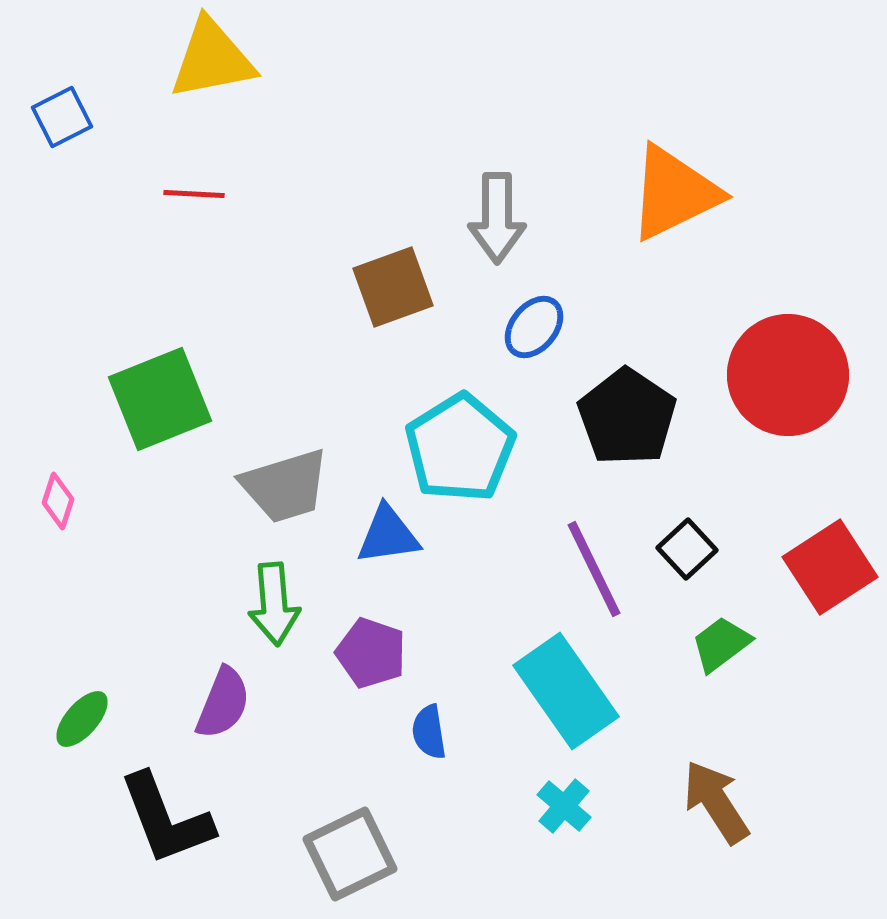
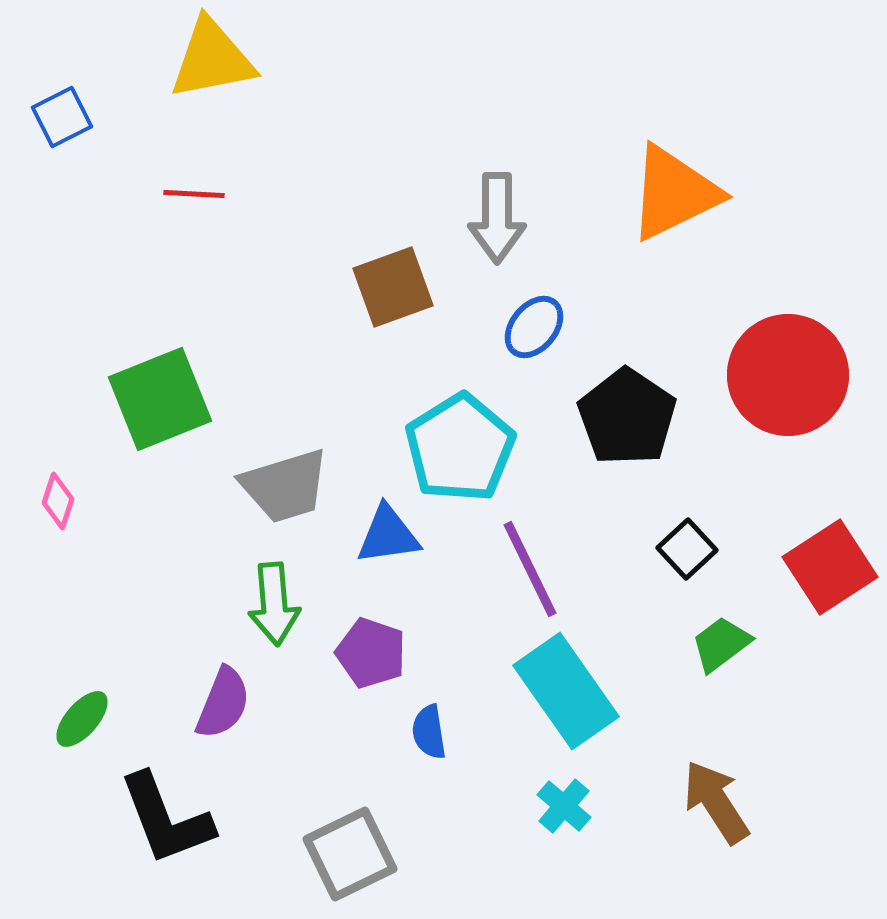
purple line: moved 64 px left
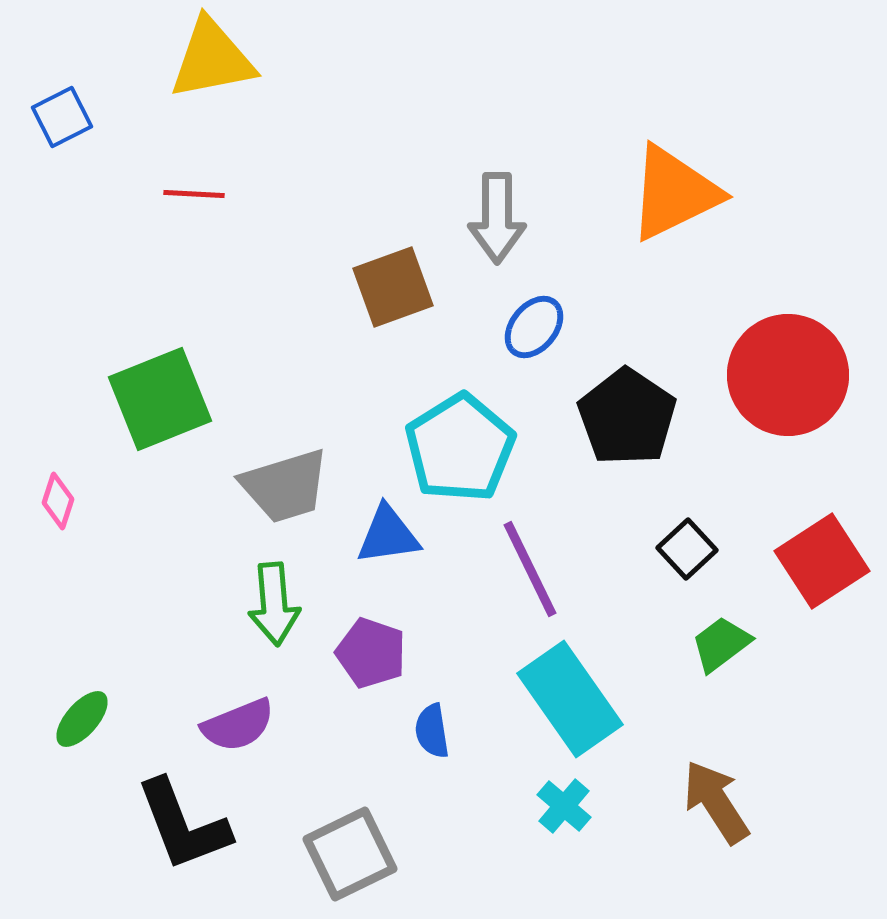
red square: moved 8 px left, 6 px up
cyan rectangle: moved 4 px right, 8 px down
purple semicircle: moved 15 px right, 22 px down; rotated 46 degrees clockwise
blue semicircle: moved 3 px right, 1 px up
black L-shape: moved 17 px right, 6 px down
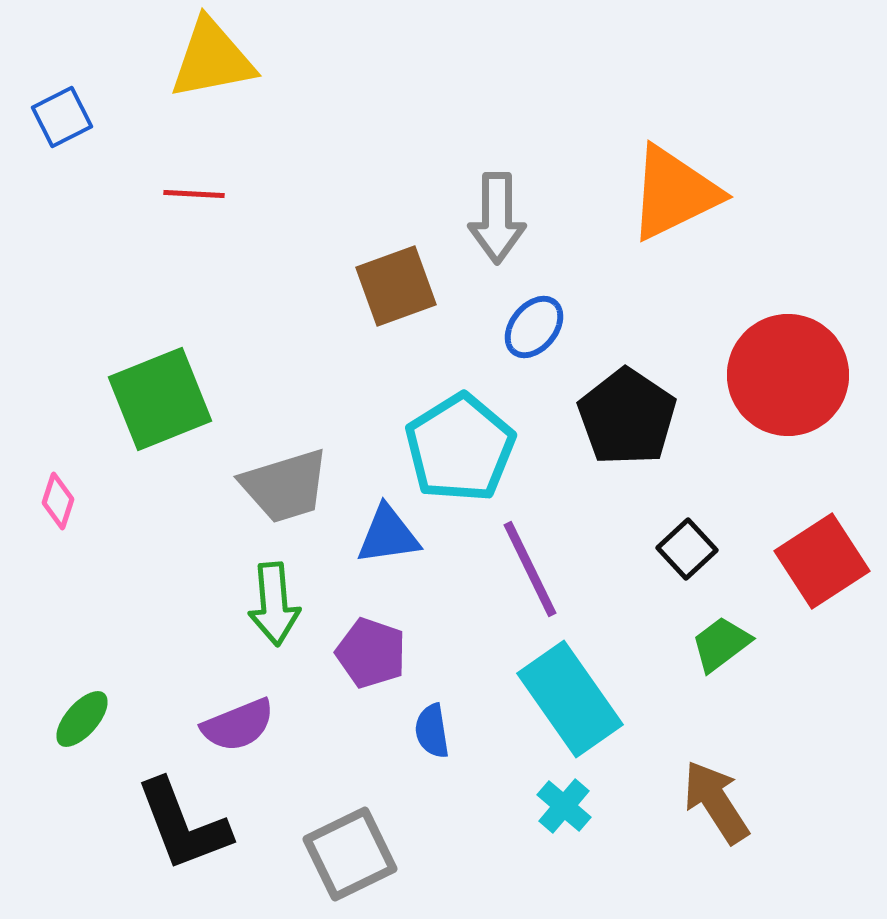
brown square: moved 3 px right, 1 px up
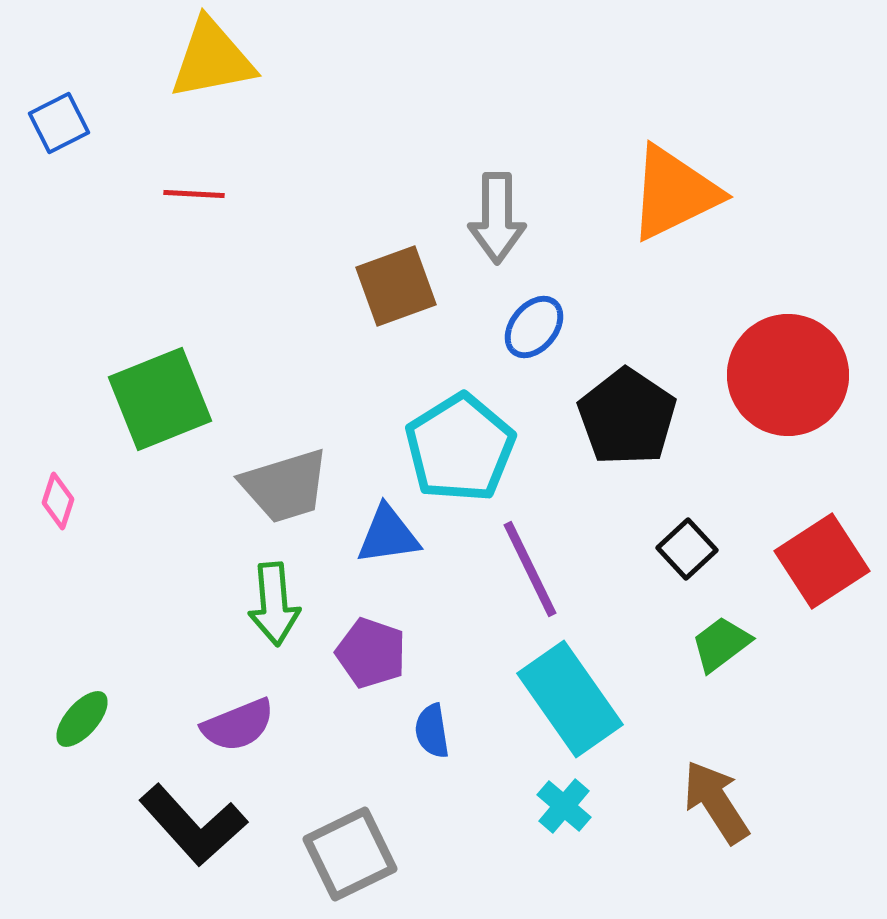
blue square: moved 3 px left, 6 px down
black L-shape: moved 10 px right; rotated 21 degrees counterclockwise
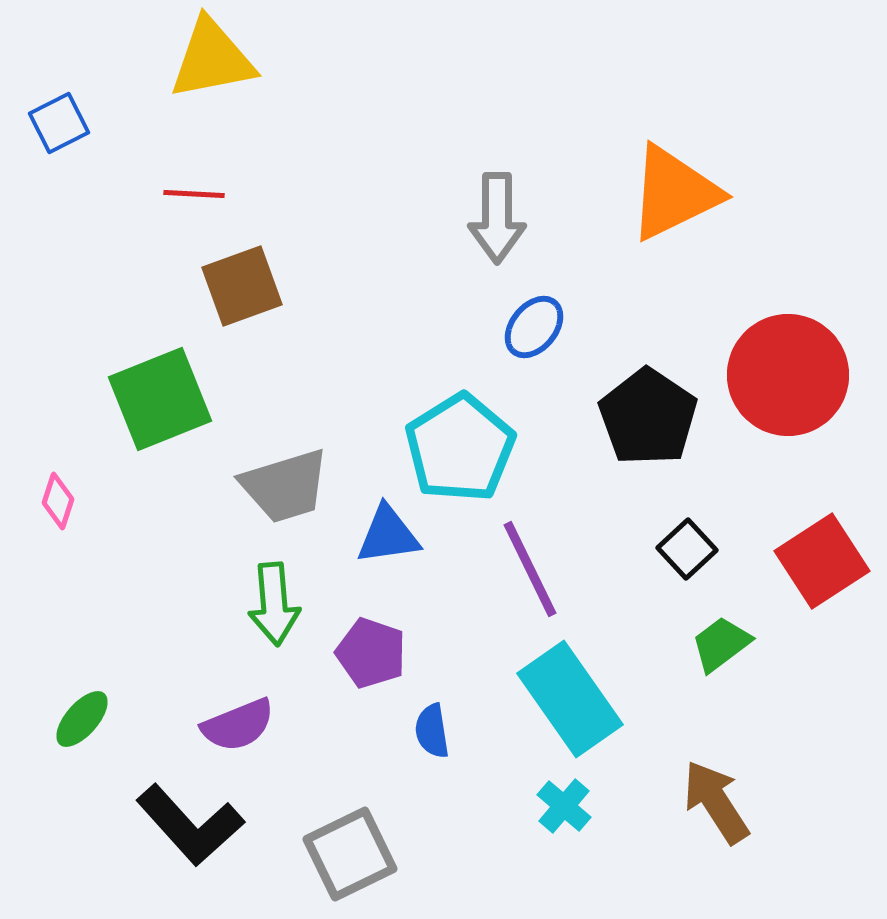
brown square: moved 154 px left
black pentagon: moved 21 px right
black L-shape: moved 3 px left
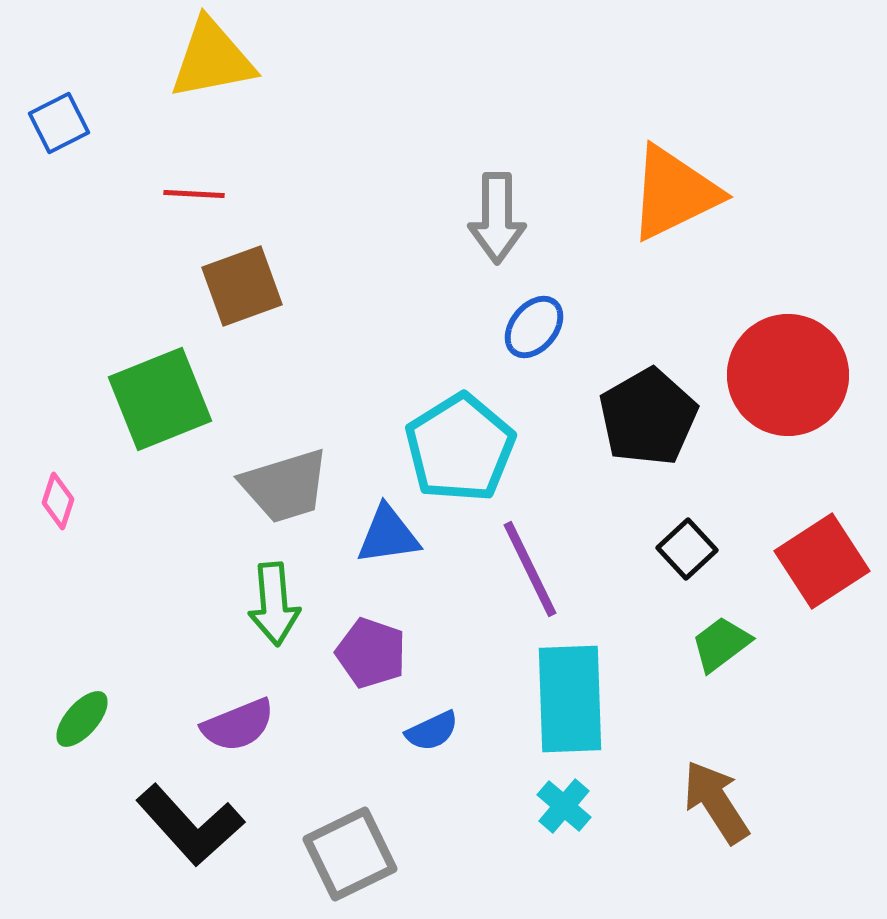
black pentagon: rotated 8 degrees clockwise
cyan rectangle: rotated 33 degrees clockwise
blue semicircle: rotated 106 degrees counterclockwise
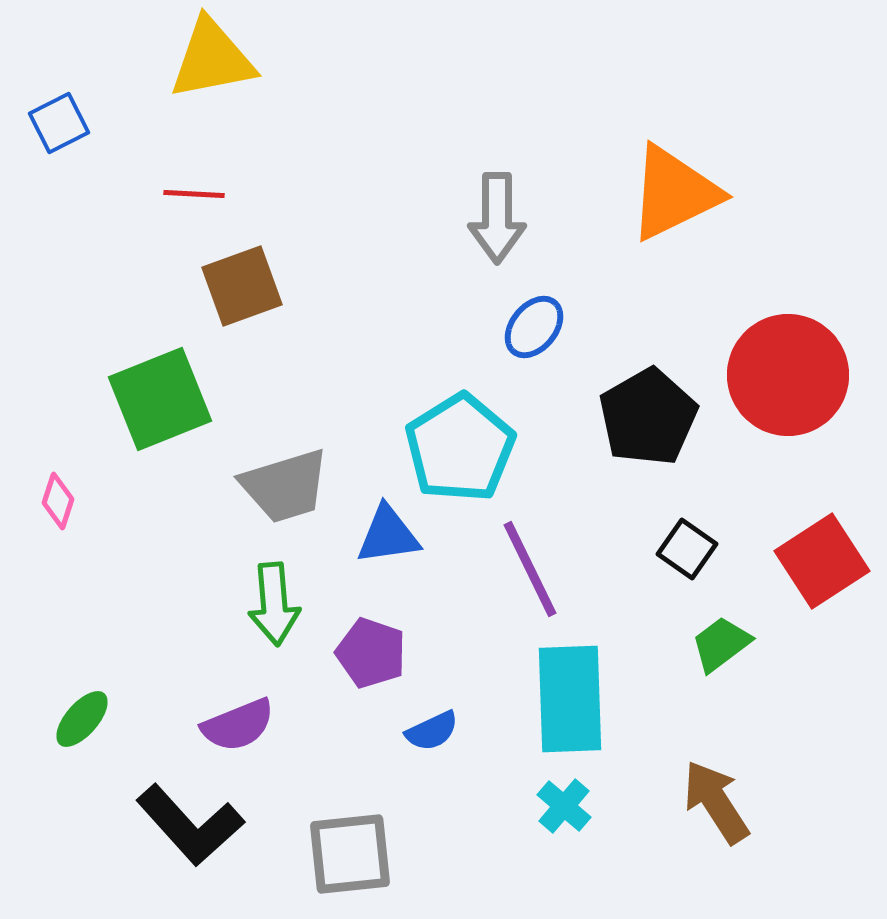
black square: rotated 12 degrees counterclockwise
gray square: rotated 20 degrees clockwise
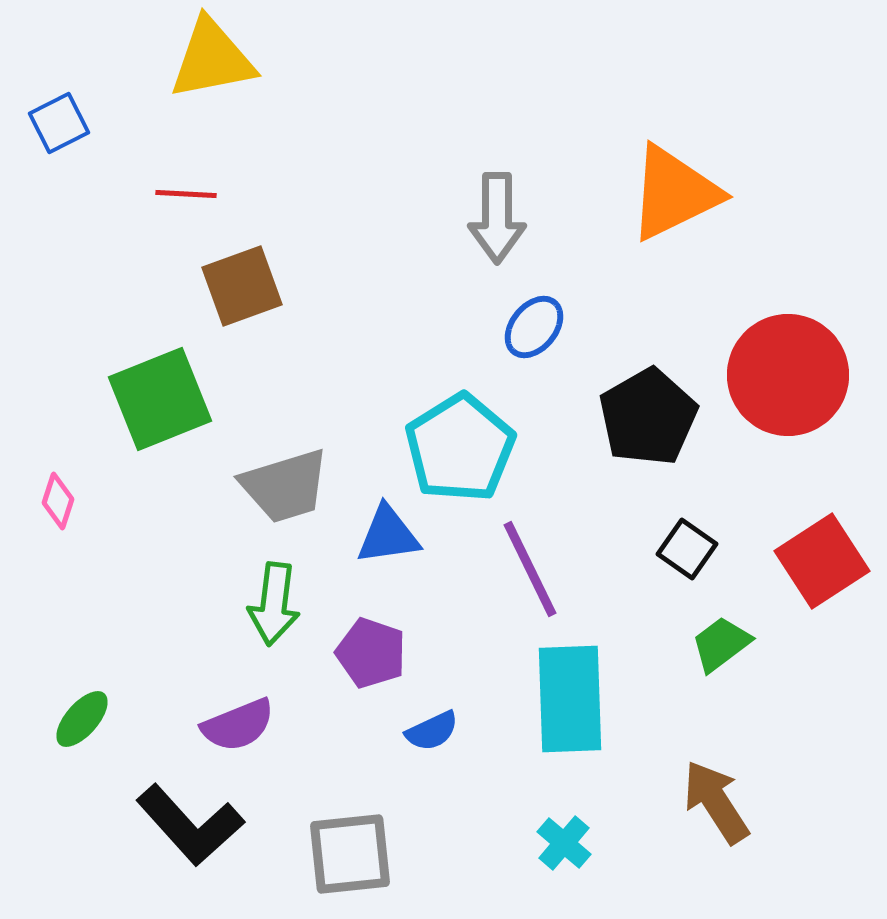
red line: moved 8 px left
green arrow: rotated 12 degrees clockwise
cyan cross: moved 37 px down
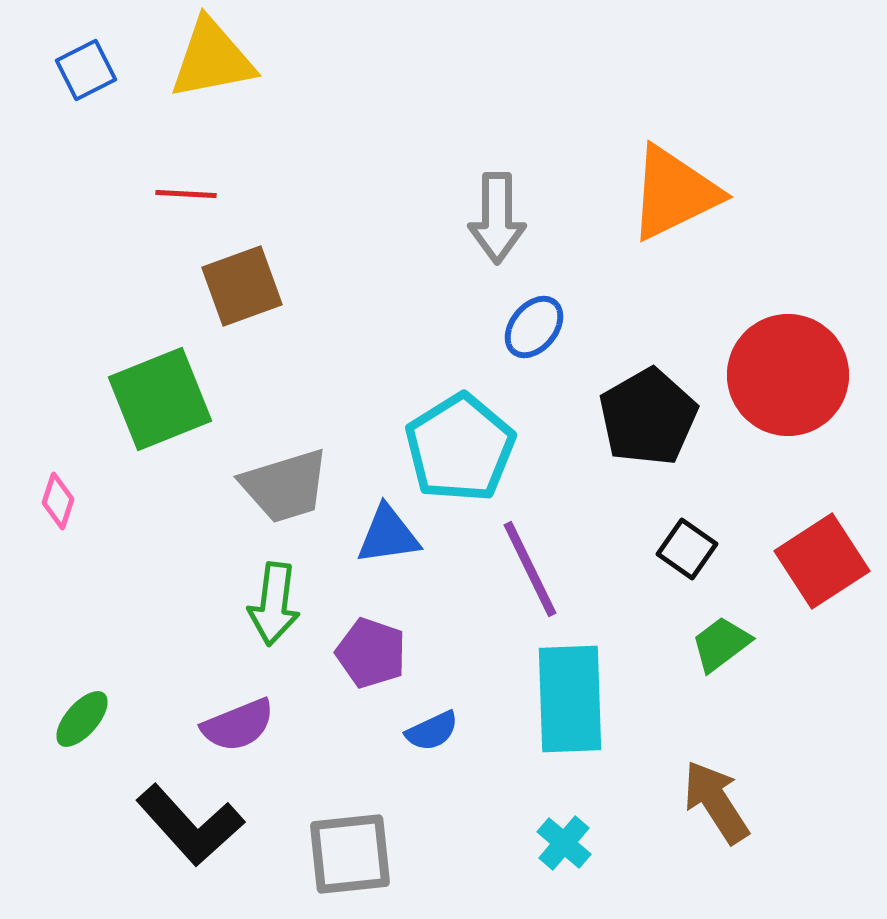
blue square: moved 27 px right, 53 px up
